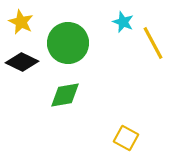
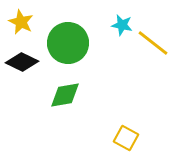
cyan star: moved 1 px left, 3 px down; rotated 10 degrees counterclockwise
yellow line: rotated 24 degrees counterclockwise
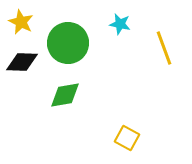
cyan star: moved 2 px left, 1 px up
yellow line: moved 11 px right, 5 px down; rotated 32 degrees clockwise
black diamond: rotated 24 degrees counterclockwise
yellow square: moved 1 px right
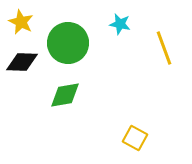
yellow square: moved 8 px right
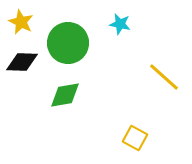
yellow line: moved 29 px down; rotated 28 degrees counterclockwise
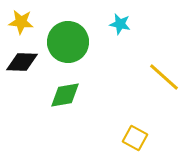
yellow star: rotated 20 degrees counterclockwise
green circle: moved 1 px up
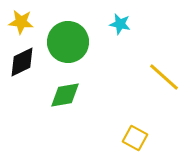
black diamond: rotated 28 degrees counterclockwise
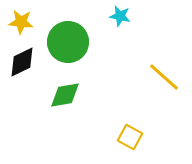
cyan star: moved 8 px up
yellow square: moved 5 px left, 1 px up
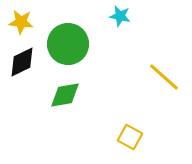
green circle: moved 2 px down
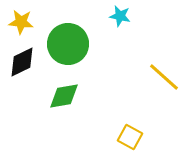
green diamond: moved 1 px left, 1 px down
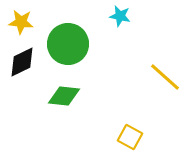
yellow line: moved 1 px right
green diamond: rotated 16 degrees clockwise
